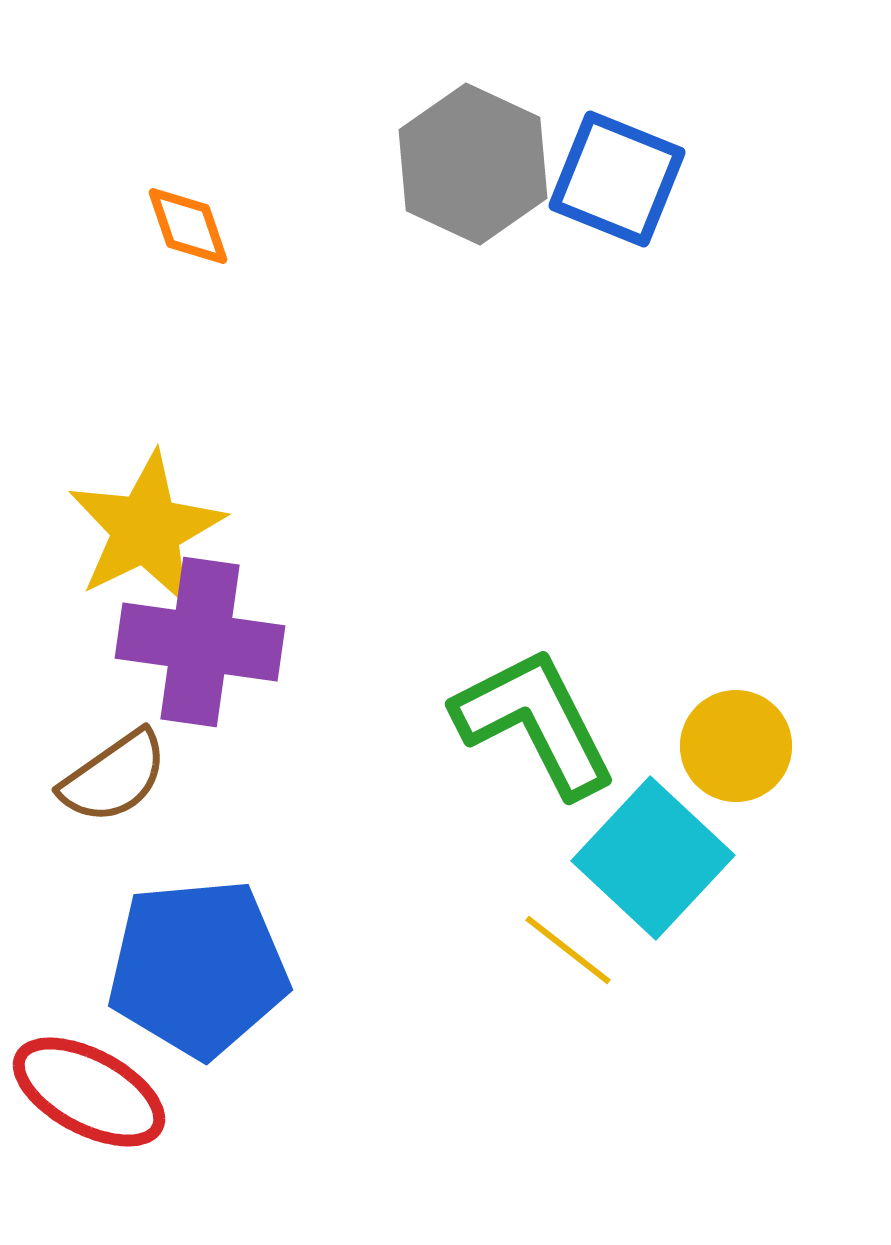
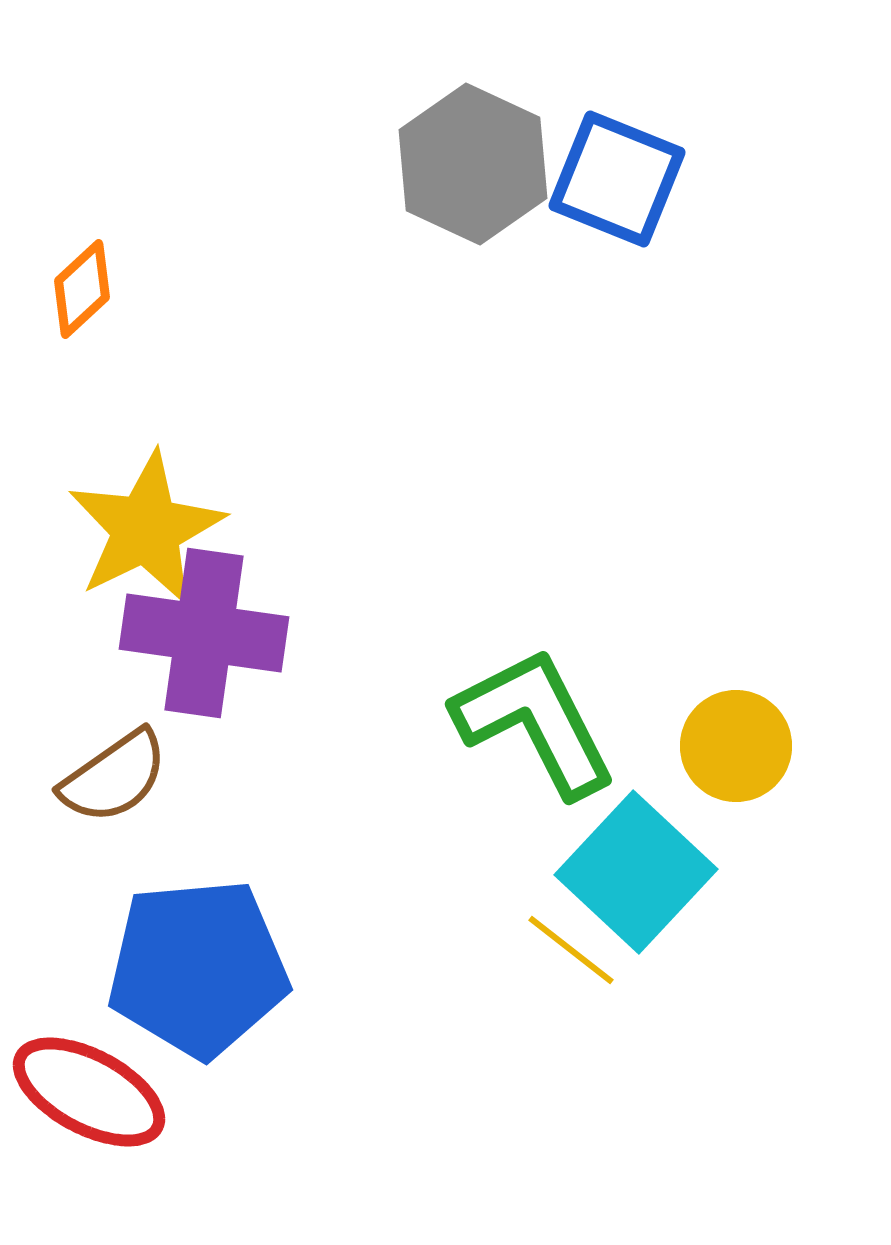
orange diamond: moved 106 px left, 63 px down; rotated 66 degrees clockwise
purple cross: moved 4 px right, 9 px up
cyan square: moved 17 px left, 14 px down
yellow line: moved 3 px right
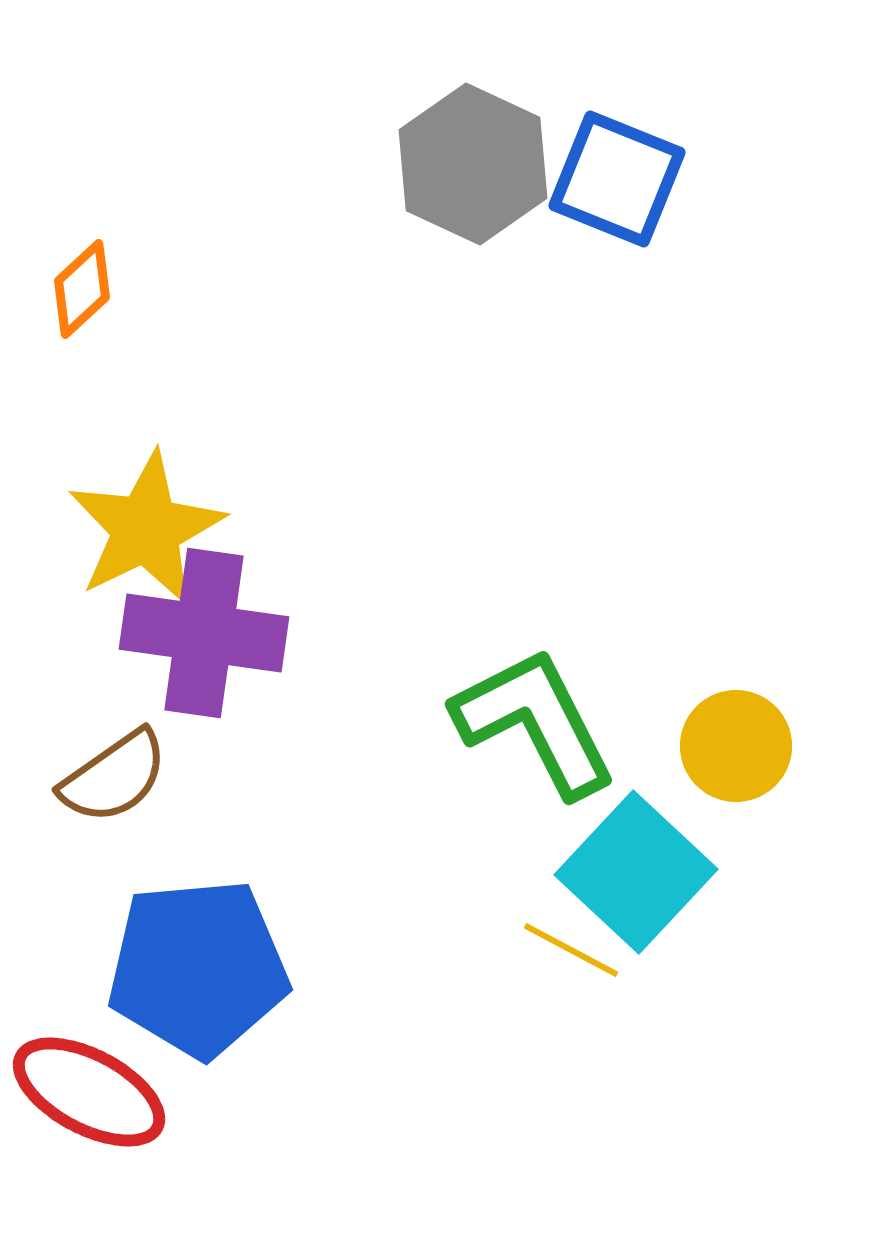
yellow line: rotated 10 degrees counterclockwise
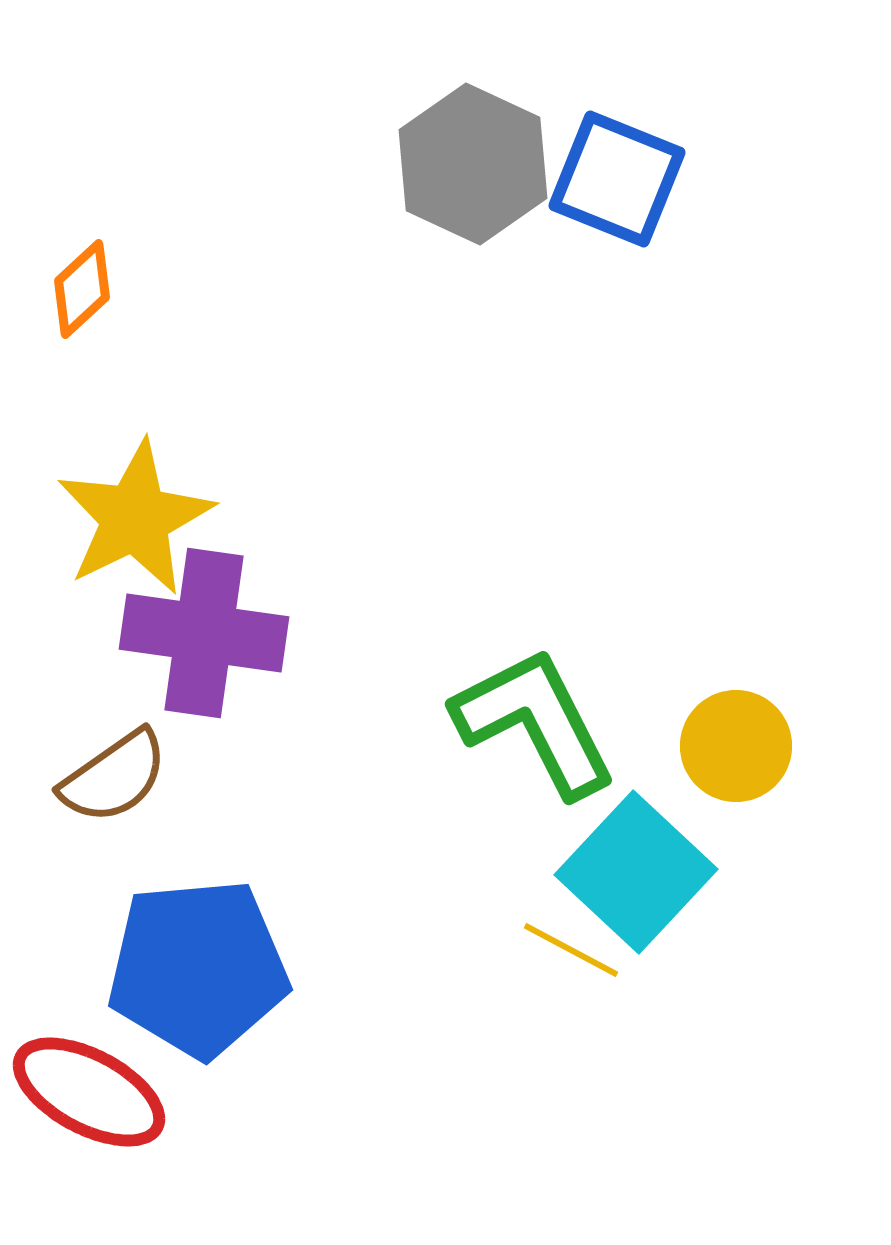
yellow star: moved 11 px left, 11 px up
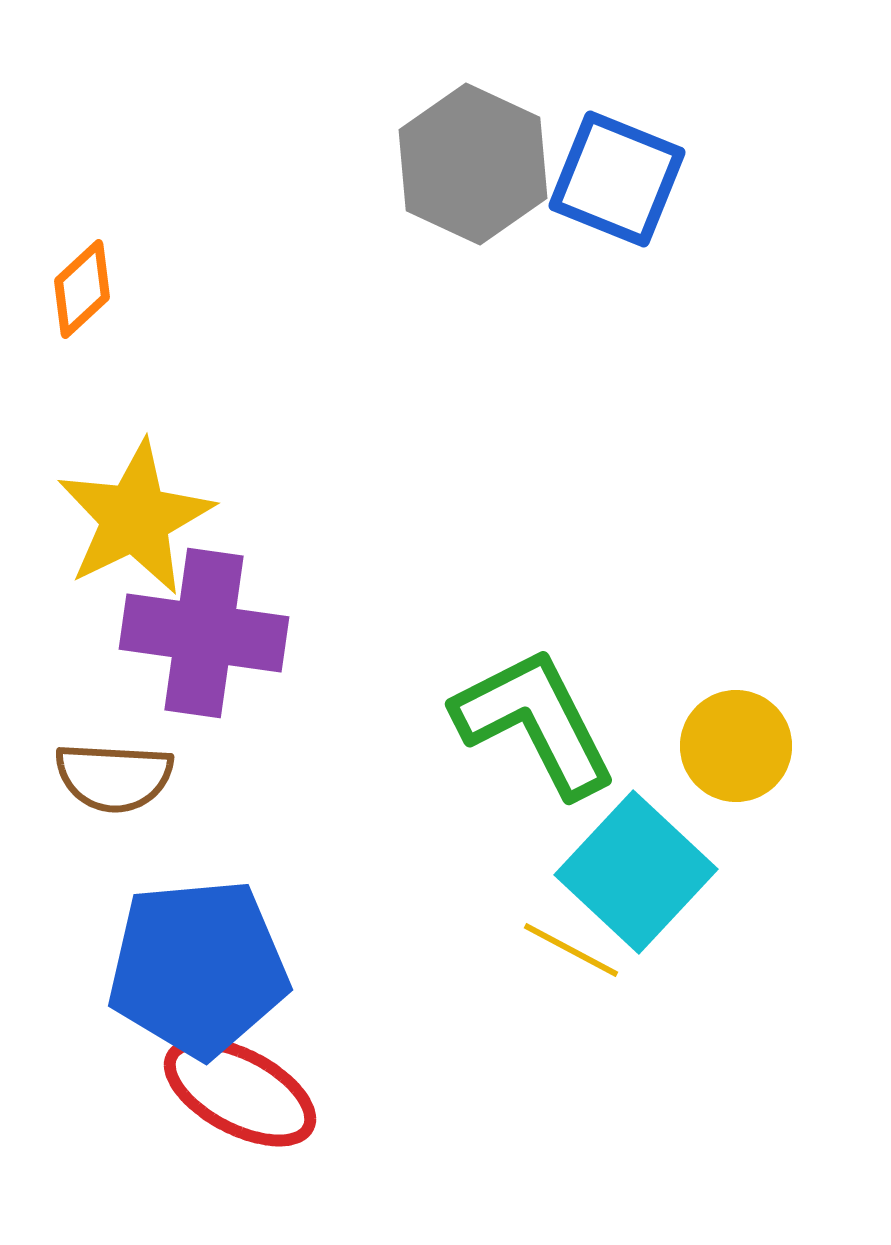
brown semicircle: rotated 38 degrees clockwise
red ellipse: moved 151 px right
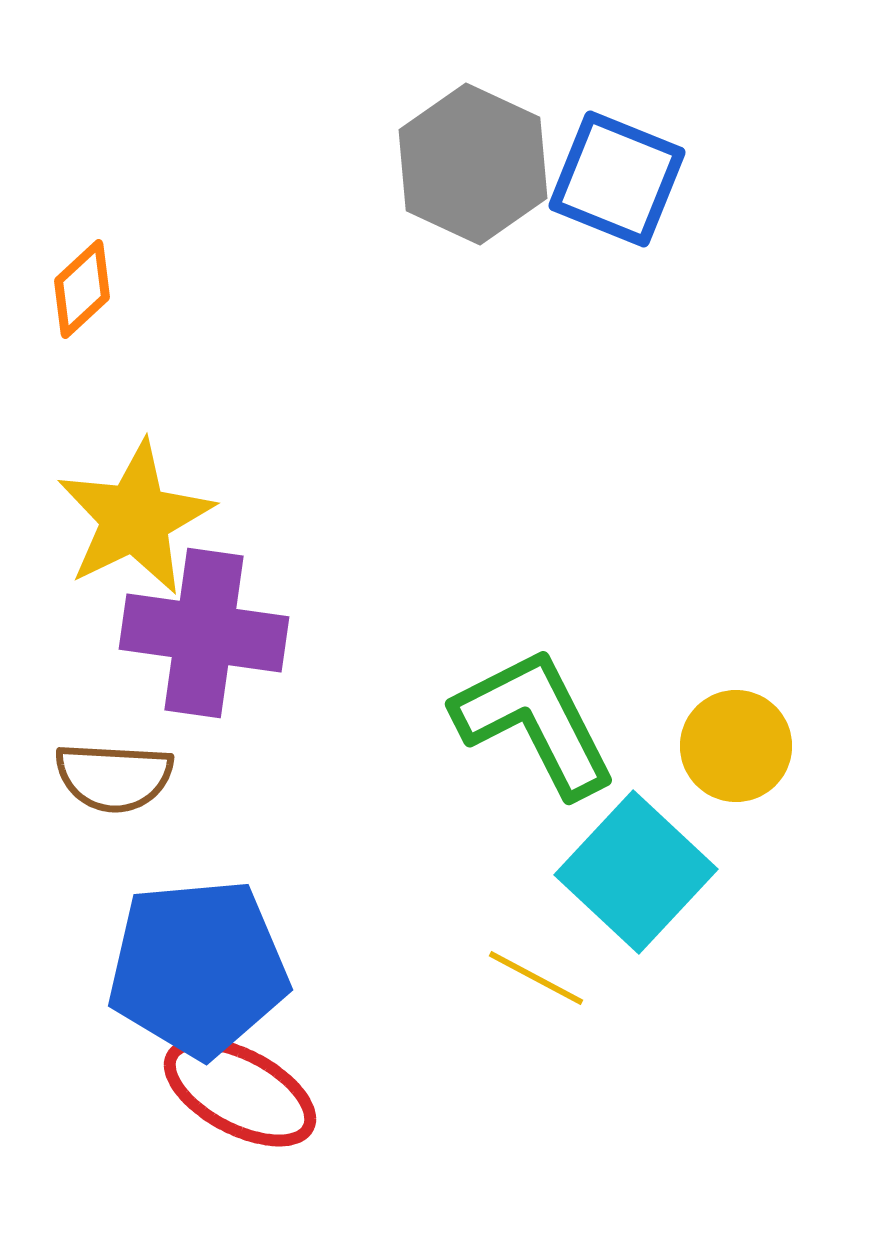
yellow line: moved 35 px left, 28 px down
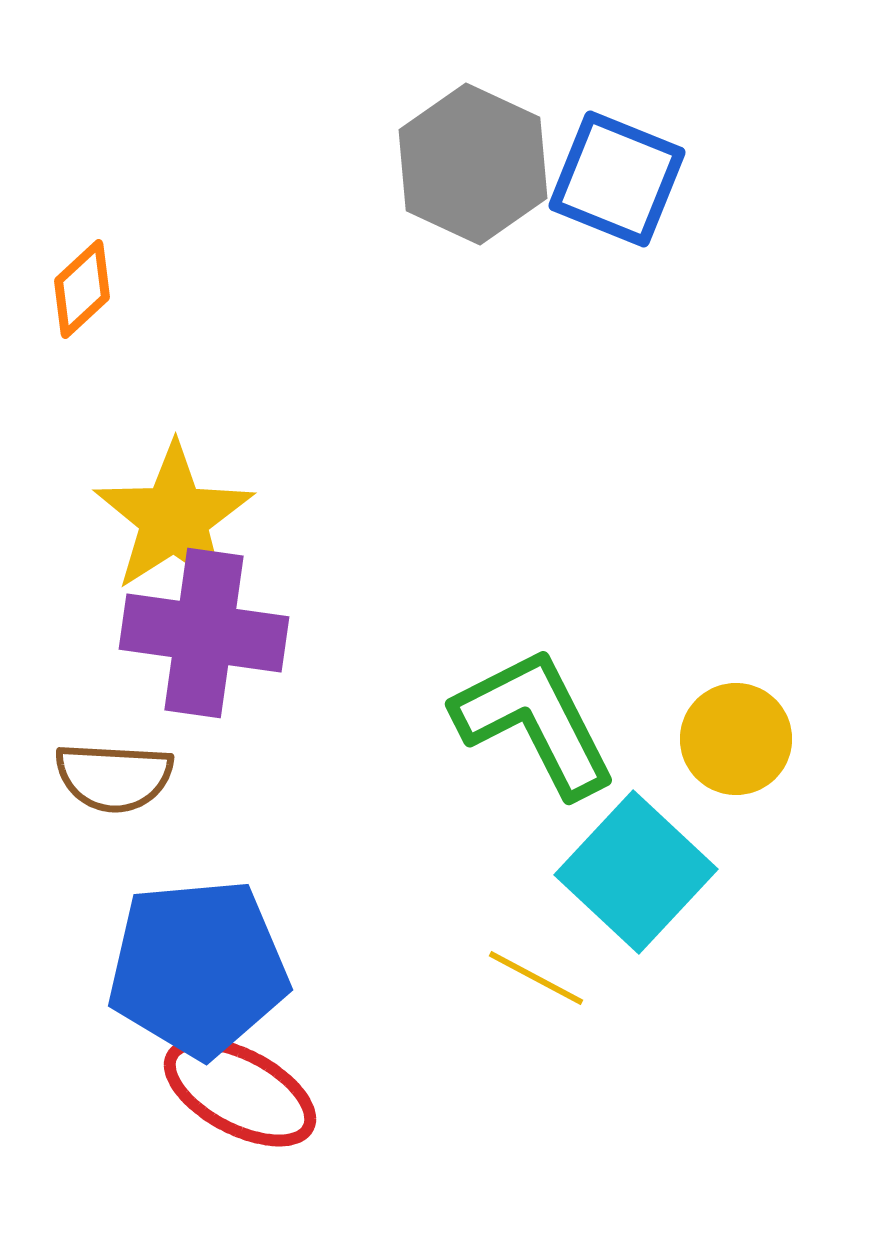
yellow star: moved 39 px right; rotated 7 degrees counterclockwise
yellow circle: moved 7 px up
